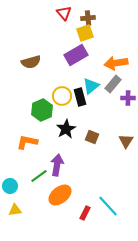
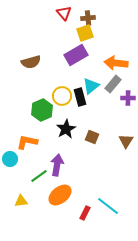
orange arrow: rotated 15 degrees clockwise
cyan circle: moved 27 px up
cyan line: rotated 10 degrees counterclockwise
yellow triangle: moved 6 px right, 9 px up
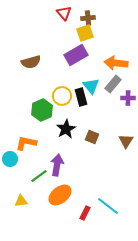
cyan triangle: rotated 30 degrees counterclockwise
black rectangle: moved 1 px right
orange L-shape: moved 1 px left, 1 px down
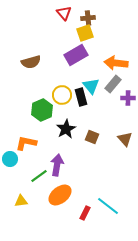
yellow circle: moved 1 px up
brown triangle: moved 1 px left, 2 px up; rotated 14 degrees counterclockwise
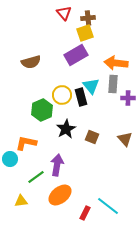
gray rectangle: rotated 36 degrees counterclockwise
green line: moved 3 px left, 1 px down
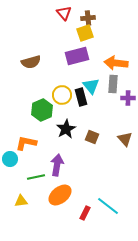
purple rectangle: moved 1 px right, 1 px down; rotated 15 degrees clockwise
green line: rotated 24 degrees clockwise
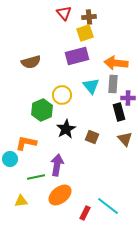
brown cross: moved 1 px right, 1 px up
black rectangle: moved 38 px right, 15 px down
